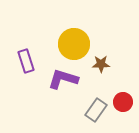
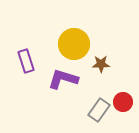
gray rectangle: moved 3 px right
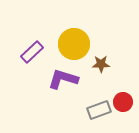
purple rectangle: moved 6 px right, 9 px up; rotated 65 degrees clockwise
gray rectangle: rotated 35 degrees clockwise
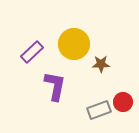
purple L-shape: moved 8 px left, 7 px down; rotated 84 degrees clockwise
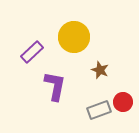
yellow circle: moved 7 px up
brown star: moved 1 px left, 6 px down; rotated 24 degrees clockwise
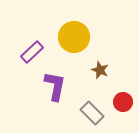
gray rectangle: moved 7 px left, 3 px down; rotated 65 degrees clockwise
